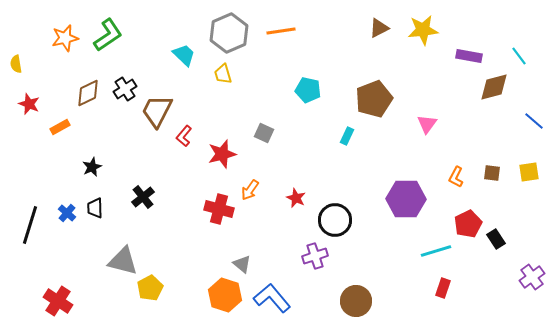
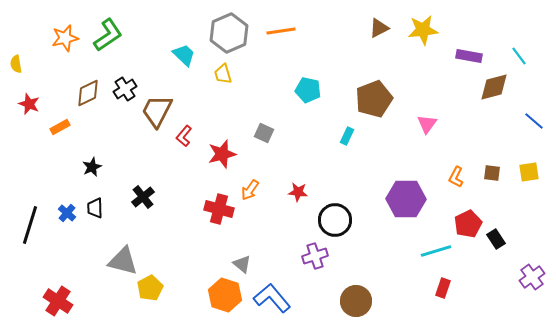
red star at (296, 198): moved 2 px right, 6 px up; rotated 18 degrees counterclockwise
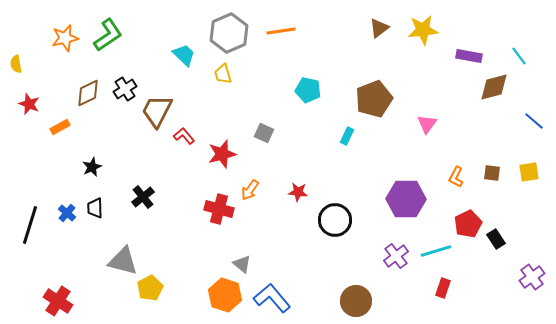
brown triangle at (379, 28): rotated 10 degrees counterclockwise
red L-shape at (184, 136): rotated 100 degrees clockwise
purple cross at (315, 256): moved 81 px right; rotated 20 degrees counterclockwise
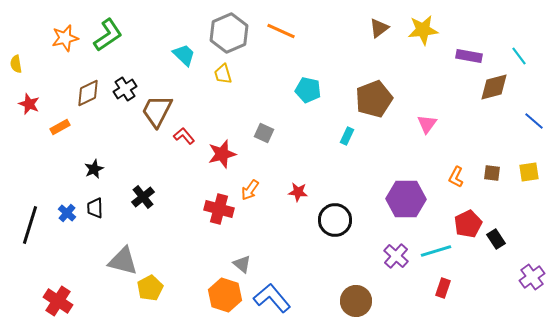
orange line at (281, 31): rotated 32 degrees clockwise
black star at (92, 167): moved 2 px right, 2 px down
purple cross at (396, 256): rotated 10 degrees counterclockwise
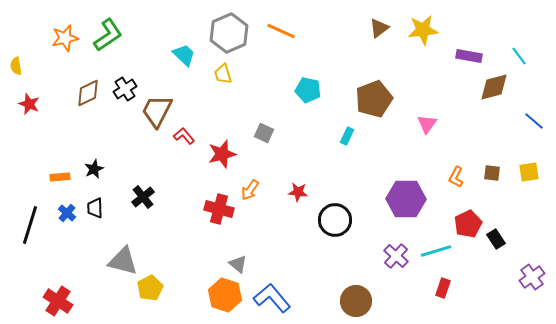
yellow semicircle at (16, 64): moved 2 px down
orange rectangle at (60, 127): moved 50 px down; rotated 24 degrees clockwise
gray triangle at (242, 264): moved 4 px left
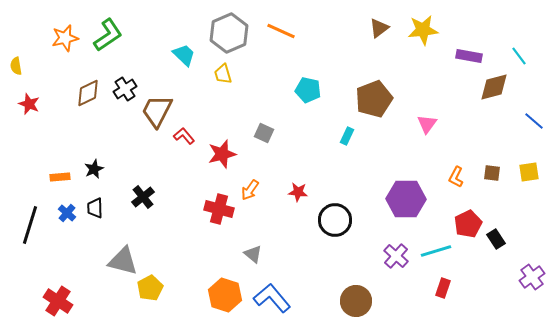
gray triangle at (238, 264): moved 15 px right, 10 px up
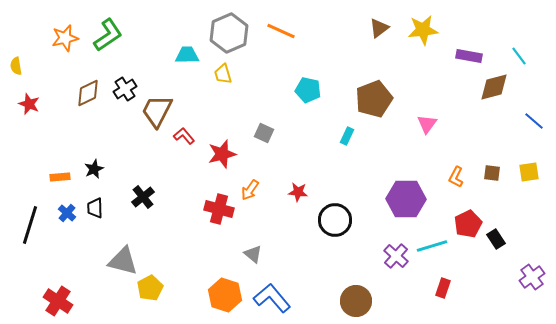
cyan trapezoid at (184, 55): moved 3 px right; rotated 45 degrees counterclockwise
cyan line at (436, 251): moved 4 px left, 5 px up
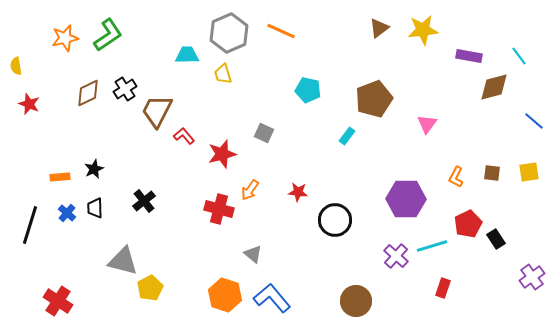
cyan rectangle at (347, 136): rotated 12 degrees clockwise
black cross at (143, 197): moved 1 px right, 4 px down
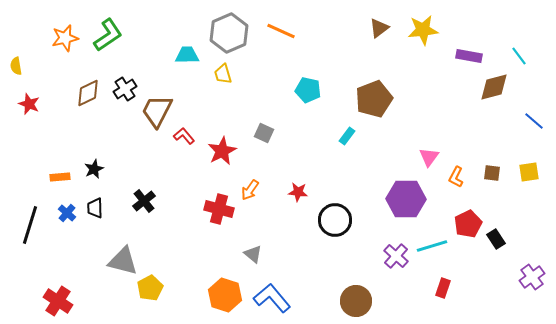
pink triangle at (427, 124): moved 2 px right, 33 px down
red star at (222, 154): moved 3 px up; rotated 12 degrees counterclockwise
